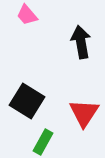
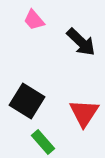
pink trapezoid: moved 7 px right, 5 px down
black arrow: rotated 144 degrees clockwise
green rectangle: rotated 70 degrees counterclockwise
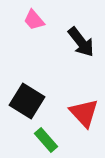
black arrow: rotated 8 degrees clockwise
red triangle: rotated 16 degrees counterclockwise
green rectangle: moved 3 px right, 2 px up
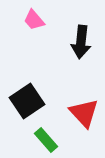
black arrow: rotated 44 degrees clockwise
black square: rotated 24 degrees clockwise
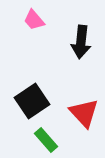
black square: moved 5 px right
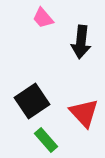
pink trapezoid: moved 9 px right, 2 px up
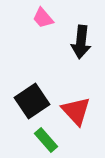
red triangle: moved 8 px left, 2 px up
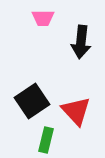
pink trapezoid: rotated 50 degrees counterclockwise
green rectangle: rotated 55 degrees clockwise
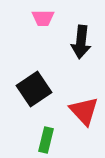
black square: moved 2 px right, 12 px up
red triangle: moved 8 px right
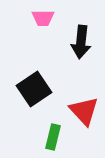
green rectangle: moved 7 px right, 3 px up
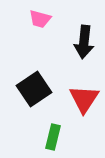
pink trapezoid: moved 3 px left, 1 px down; rotated 15 degrees clockwise
black arrow: moved 3 px right
red triangle: moved 12 px up; rotated 16 degrees clockwise
